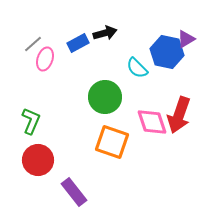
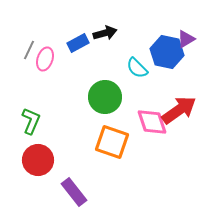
gray line: moved 4 px left, 6 px down; rotated 24 degrees counterclockwise
red arrow: moved 5 px up; rotated 144 degrees counterclockwise
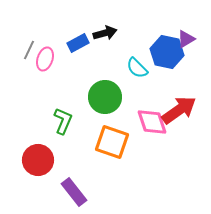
green L-shape: moved 32 px right
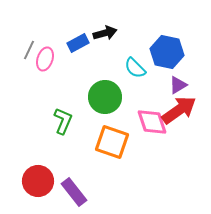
purple triangle: moved 8 px left, 46 px down
cyan semicircle: moved 2 px left
red circle: moved 21 px down
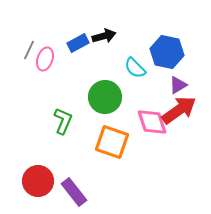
black arrow: moved 1 px left, 3 px down
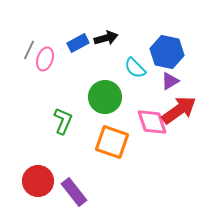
black arrow: moved 2 px right, 2 px down
purple triangle: moved 8 px left, 4 px up
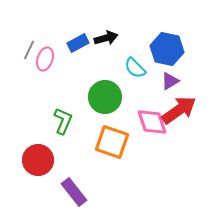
blue hexagon: moved 3 px up
red circle: moved 21 px up
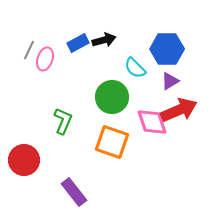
black arrow: moved 2 px left, 2 px down
blue hexagon: rotated 12 degrees counterclockwise
green circle: moved 7 px right
red arrow: rotated 12 degrees clockwise
red circle: moved 14 px left
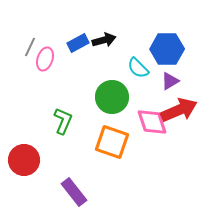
gray line: moved 1 px right, 3 px up
cyan semicircle: moved 3 px right
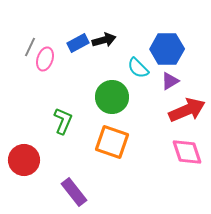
red arrow: moved 8 px right
pink diamond: moved 35 px right, 30 px down
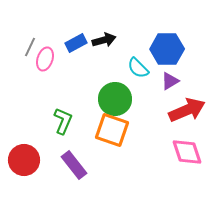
blue rectangle: moved 2 px left
green circle: moved 3 px right, 2 px down
orange square: moved 12 px up
purple rectangle: moved 27 px up
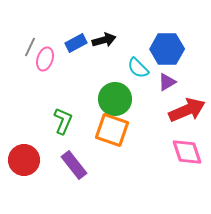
purple triangle: moved 3 px left, 1 px down
